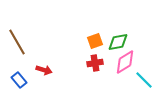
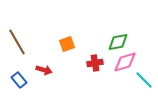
orange square: moved 28 px left, 3 px down
pink diamond: rotated 15 degrees clockwise
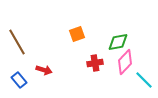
orange square: moved 10 px right, 10 px up
pink diamond: rotated 30 degrees counterclockwise
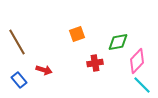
pink diamond: moved 12 px right, 1 px up
cyan line: moved 2 px left, 5 px down
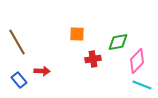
orange square: rotated 21 degrees clockwise
red cross: moved 2 px left, 4 px up
red arrow: moved 2 px left, 1 px down; rotated 14 degrees counterclockwise
cyan line: rotated 24 degrees counterclockwise
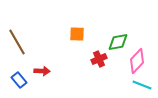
red cross: moved 6 px right; rotated 14 degrees counterclockwise
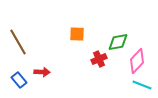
brown line: moved 1 px right
red arrow: moved 1 px down
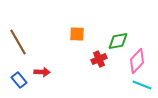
green diamond: moved 1 px up
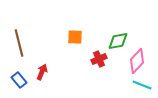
orange square: moved 2 px left, 3 px down
brown line: moved 1 px right, 1 px down; rotated 16 degrees clockwise
red arrow: rotated 70 degrees counterclockwise
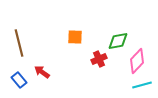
red arrow: rotated 77 degrees counterclockwise
cyan line: rotated 36 degrees counterclockwise
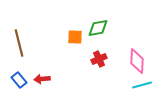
green diamond: moved 20 px left, 13 px up
pink diamond: rotated 40 degrees counterclockwise
red arrow: moved 7 px down; rotated 42 degrees counterclockwise
